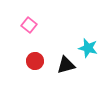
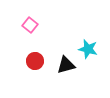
pink square: moved 1 px right
cyan star: moved 1 px down
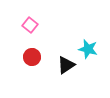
red circle: moved 3 px left, 4 px up
black triangle: rotated 18 degrees counterclockwise
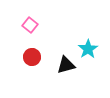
cyan star: rotated 24 degrees clockwise
black triangle: rotated 18 degrees clockwise
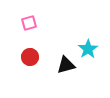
pink square: moved 1 px left, 2 px up; rotated 35 degrees clockwise
red circle: moved 2 px left
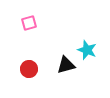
cyan star: moved 1 px left, 1 px down; rotated 18 degrees counterclockwise
red circle: moved 1 px left, 12 px down
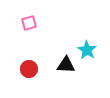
cyan star: rotated 12 degrees clockwise
black triangle: rotated 18 degrees clockwise
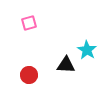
red circle: moved 6 px down
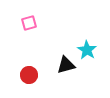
black triangle: rotated 18 degrees counterclockwise
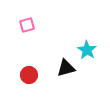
pink square: moved 2 px left, 2 px down
black triangle: moved 3 px down
